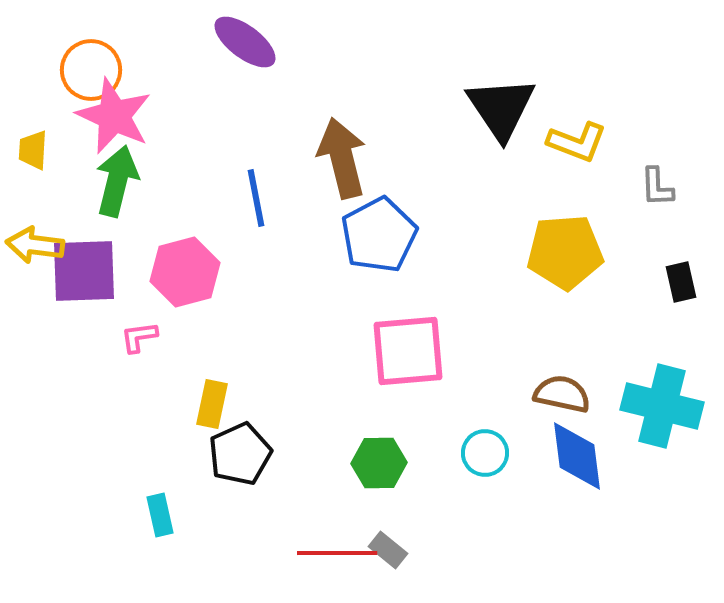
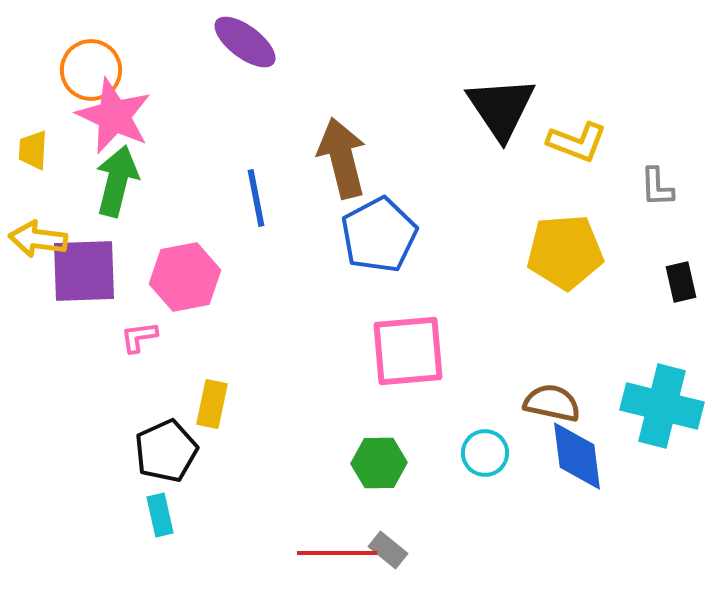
yellow arrow: moved 3 px right, 6 px up
pink hexagon: moved 5 px down; rotated 4 degrees clockwise
brown semicircle: moved 10 px left, 9 px down
black pentagon: moved 74 px left, 3 px up
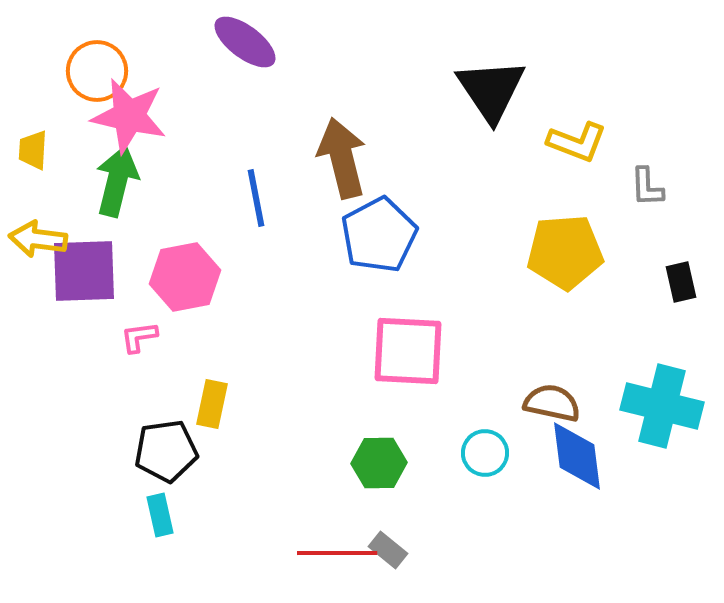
orange circle: moved 6 px right, 1 px down
black triangle: moved 10 px left, 18 px up
pink star: moved 15 px right; rotated 12 degrees counterclockwise
gray L-shape: moved 10 px left
pink square: rotated 8 degrees clockwise
black pentagon: rotated 16 degrees clockwise
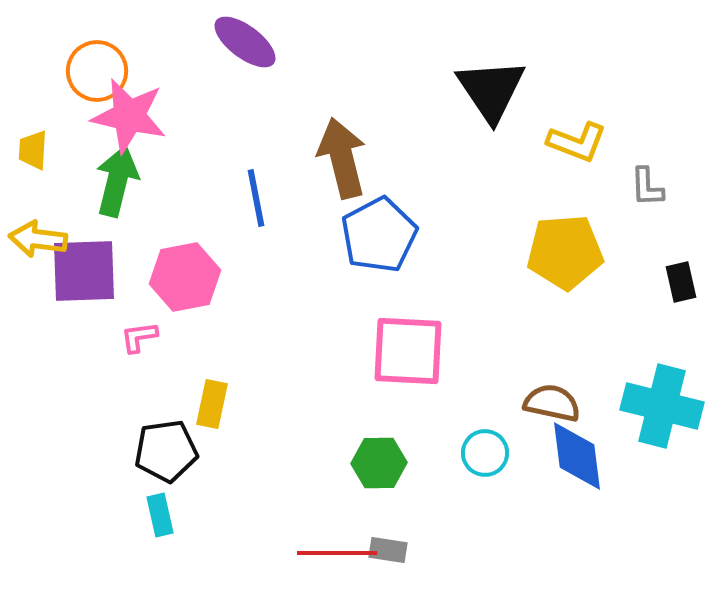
gray rectangle: rotated 30 degrees counterclockwise
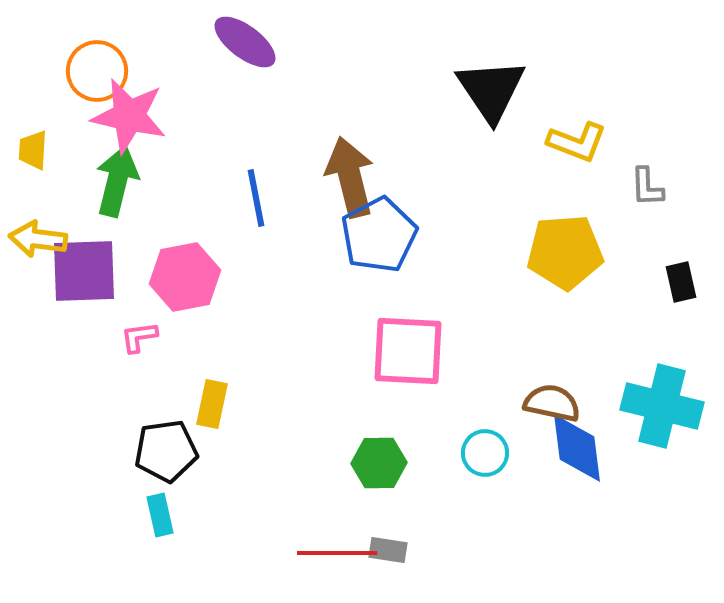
brown arrow: moved 8 px right, 19 px down
blue diamond: moved 8 px up
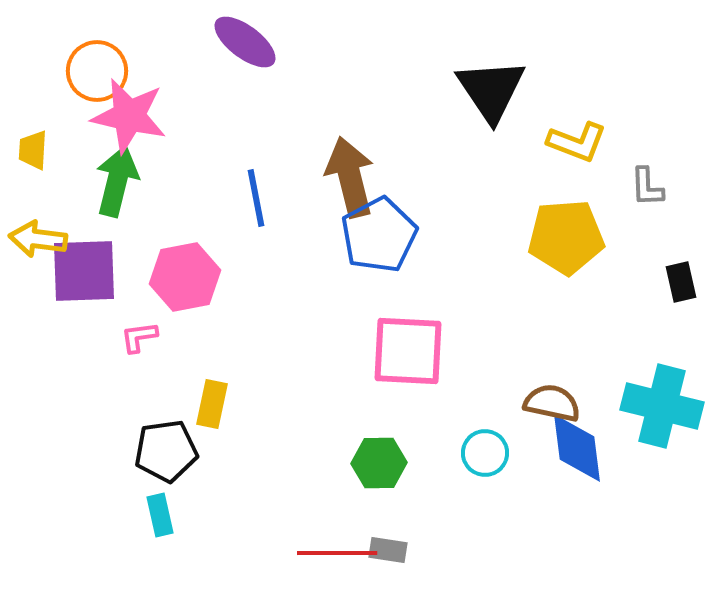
yellow pentagon: moved 1 px right, 15 px up
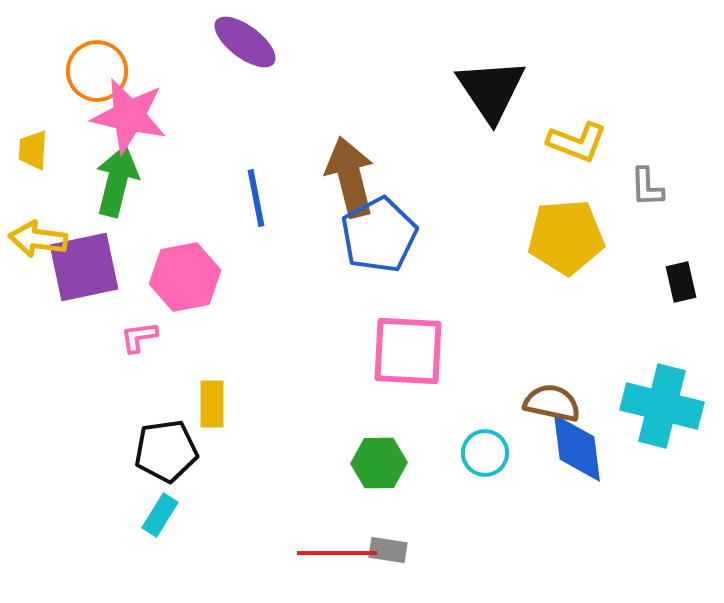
purple square: moved 4 px up; rotated 10 degrees counterclockwise
yellow rectangle: rotated 12 degrees counterclockwise
cyan rectangle: rotated 45 degrees clockwise
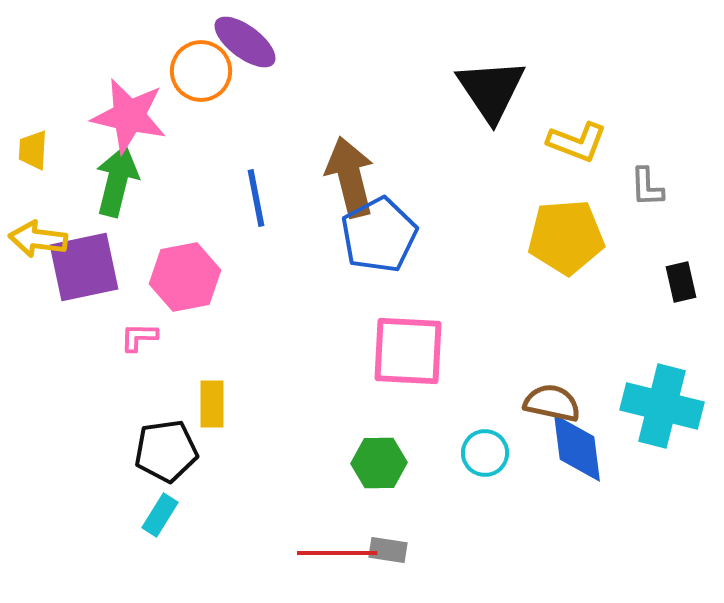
orange circle: moved 104 px right
pink L-shape: rotated 9 degrees clockwise
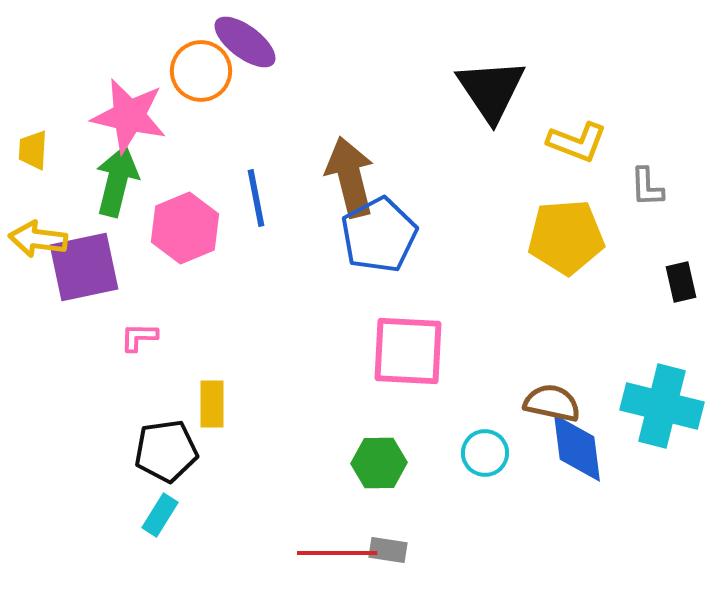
pink hexagon: moved 49 px up; rotated 12 degrees counterclockwise
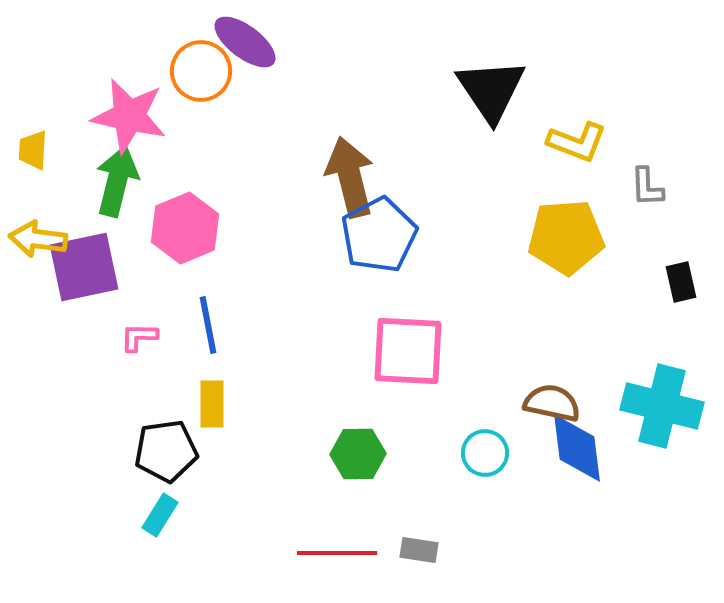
blue line: moved 48 px left, 127 px down
green hexagon: moved 21 px left, 9 px up
gray rectangle: moved 31 px right
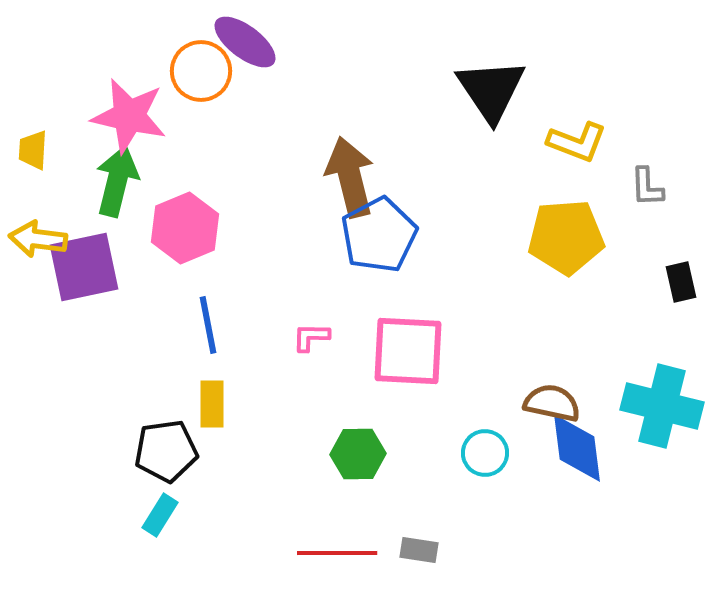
pink L-shape: moved 172 px right
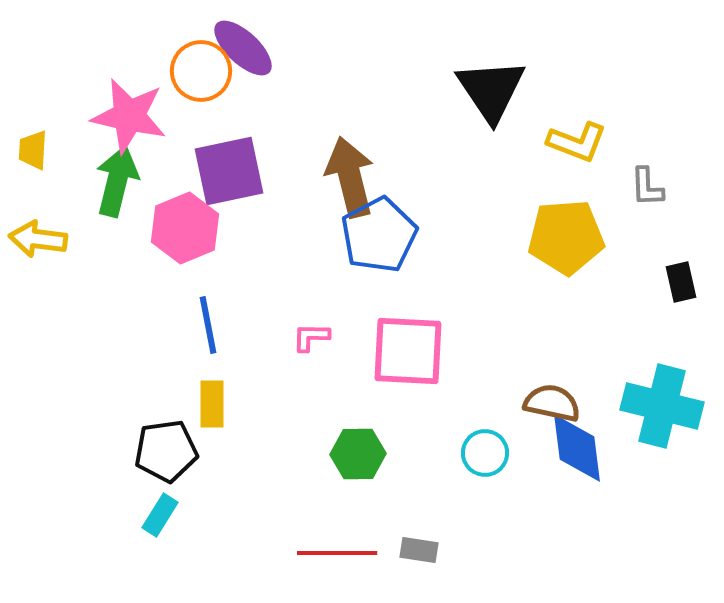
purple ellipse: moved 2 px left, 6 px down; rotated 6 degrees clockwise
purple square: moved 145 px right, 96 px up
